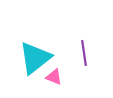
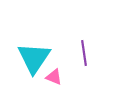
cyan triangle: moved 1 px left; rotated 18 degrees counterclockwise
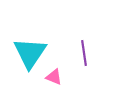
cyan triangle: moved 4 px left, 5 px up
